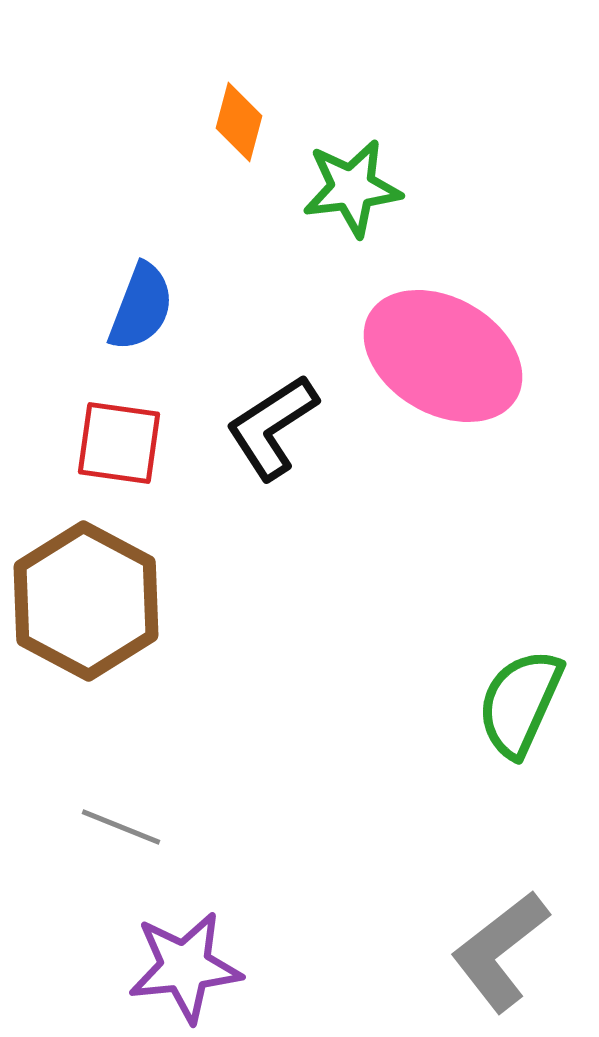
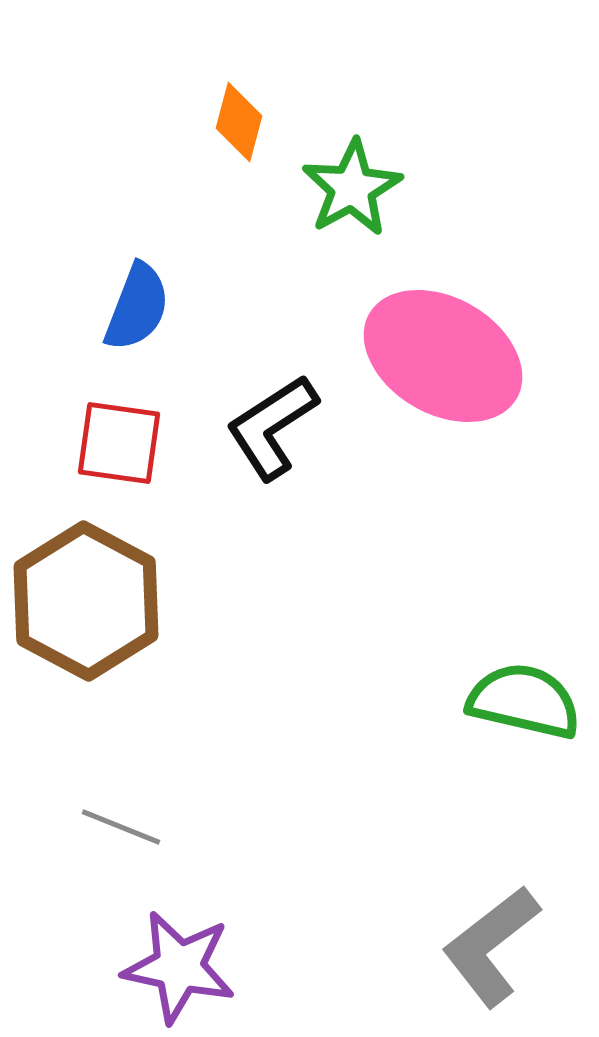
green star: rotated 22 degrees counterclockwise
blue semicircle: moved 4 px left
green semicircle: moved 4 px right, 2 px up; rotated 79 degrees clockwise
gray L-shape: moved 9 px left, 5 px up
purple star: moved 6 px left; rotated 18 degrees clockwise
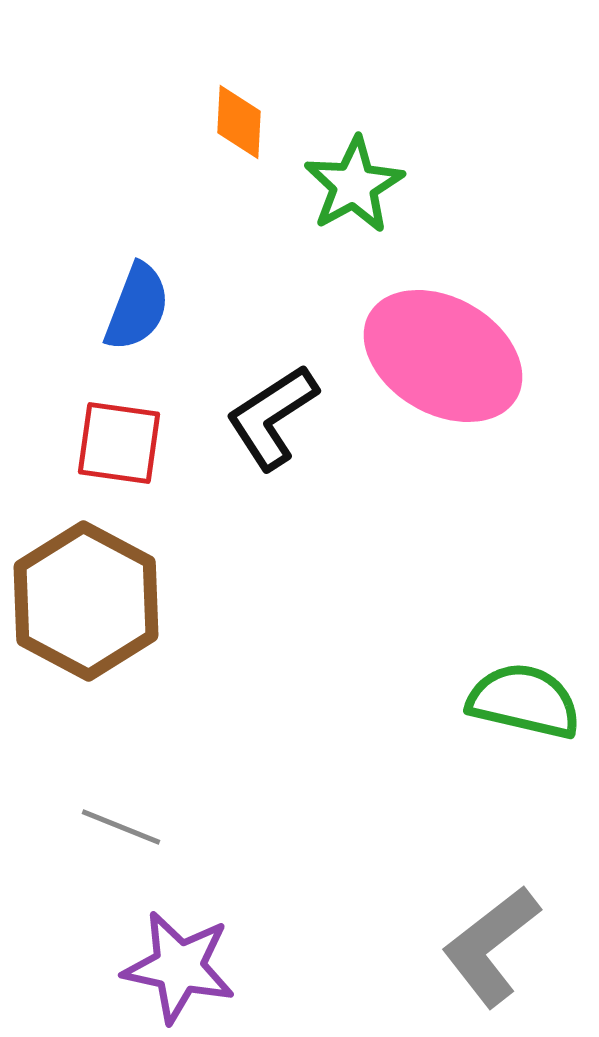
orange diamond: rotated 12 degrees counterclockwise
green star: moved 2 px right, 3 px up
black L-shape: moved 10 px up
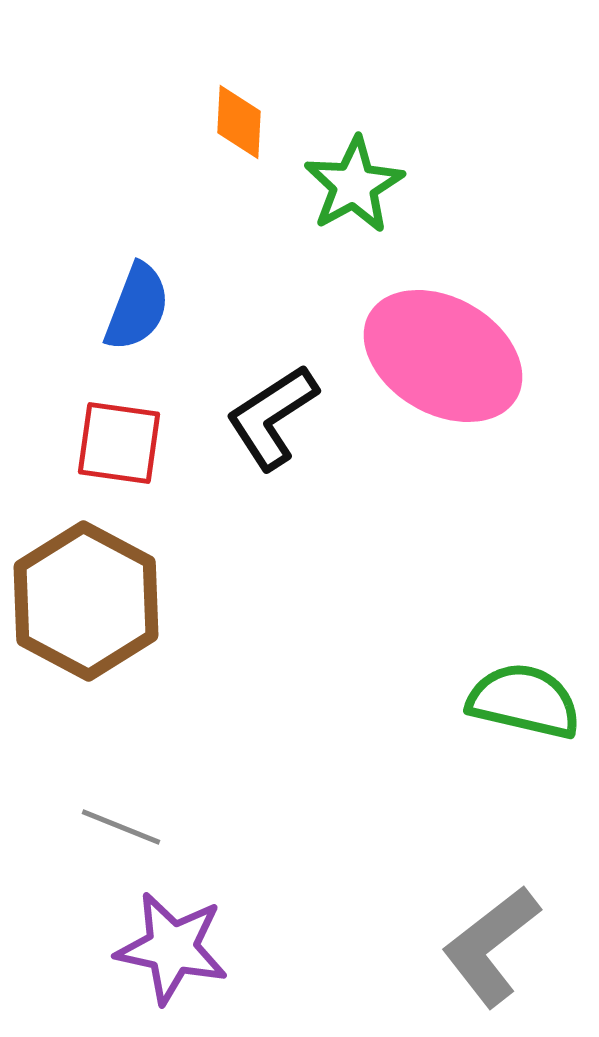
purple star: moved 7 px left, 19 px up
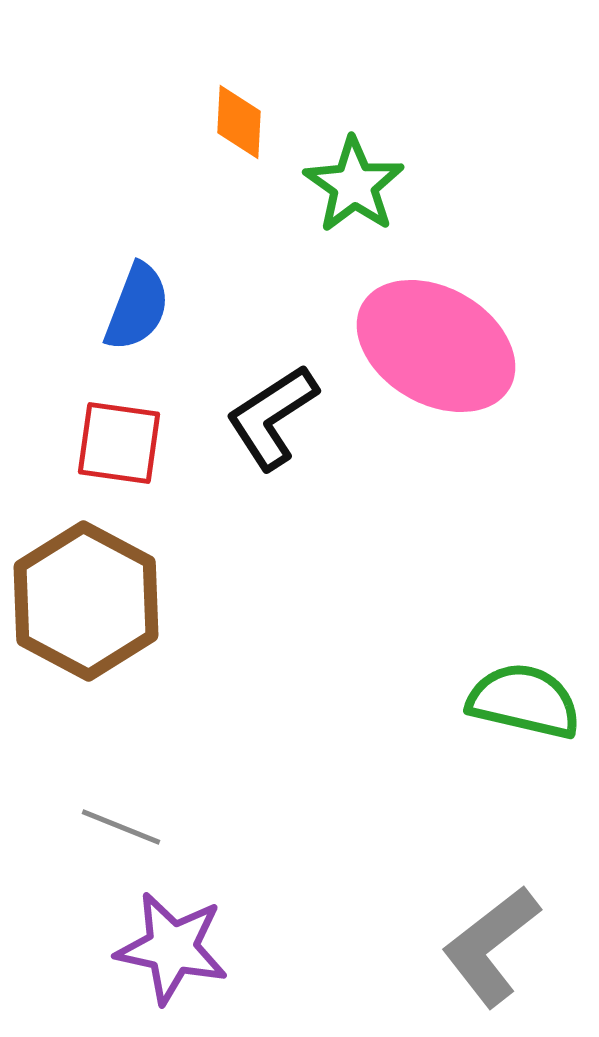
green star: rotated 8 degrees counterclockwise
pink ellipse: moved 7 px left, 10 px up
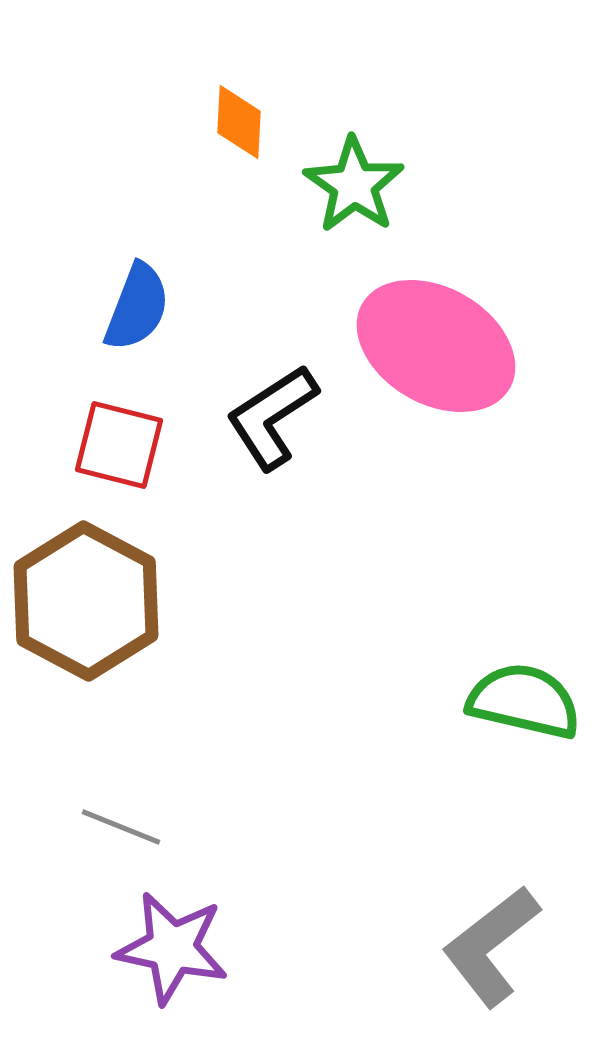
red square: moved 2 px down; rotated 6 degrees clockwise
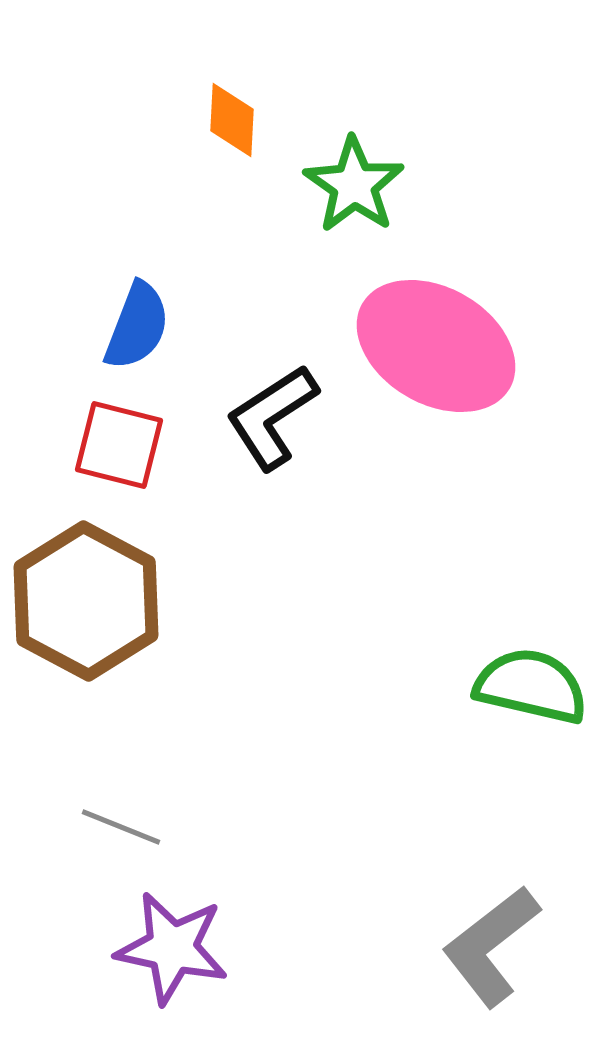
orange diamond: moved 7 px left, 2 px up
blue semicircle: moved 19 px down
green semicircle: moved 7 px right, 15 px up
